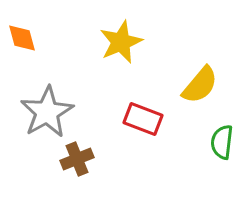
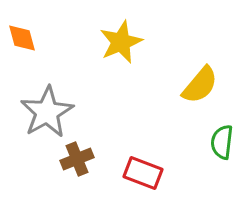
red rectangle: moved 54 px down
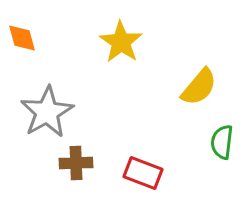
yellow star: rotated 15 degrees counterclockwise
yellow semicircle: moved 1 px left, 2 px down
brown cross: moved 1 px left, 4 px down; rotated 20 degrees clockwise
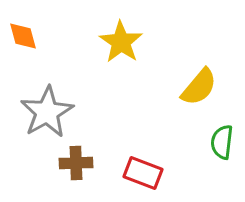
orange diamond: moved 1 px right, 2 px up
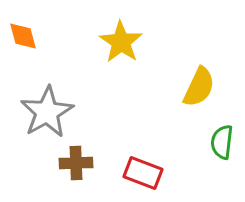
yellow semicircle: rotated 15 degrees counterclockwise
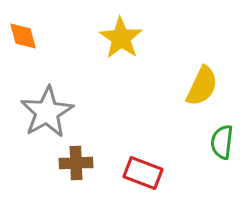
yellow star: moved 4 px up
yellow semicircle: moved 3 px right, 1 px up
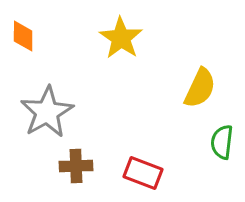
orange diamond: rotated 16 degrees clockwise
yellow semicircle: moved 2 px left, 2 px down
brown cross: moved 3 px down
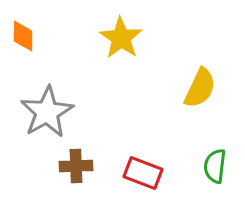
green semicircle: moved 7 px left, 24 px down
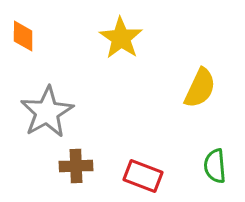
green semicircle: rotated 12 degrees counterclockwise
red rectangle: moved 3 px down
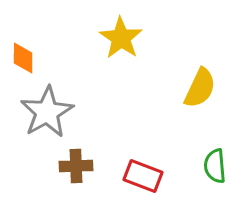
orange diamond: moved 22 px down
